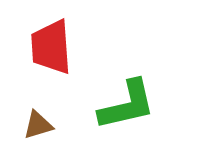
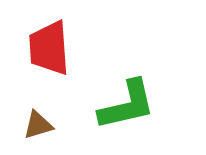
red trapezoid: moved 2 px left, 1 px down
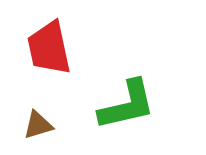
red trapezoid: rotated 8 degrees counterclockwise
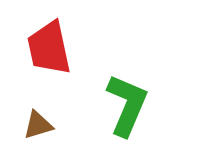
green L-shape: rotated 54 degrees counterclockwise
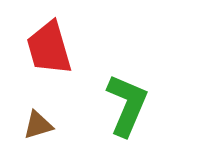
red trapezoid: rotated 4 degrees counterclockwise
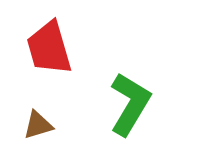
green L-shape: moved 3 px right, 1 px up; rotated 8 degrees clockwise
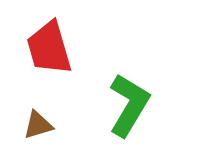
green L-shape: moved 1 px left, 1 px down
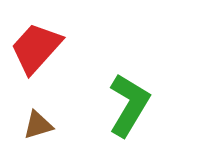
red trapezoid: moved 13 px left; rotated 58 degrees clockwise
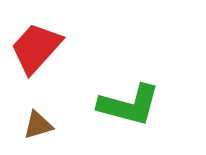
green L-shape: rotated 74 degrees clockwise
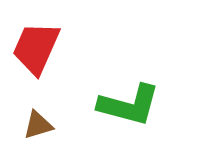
red trapezoid: rotated 18 degrees counterclockwise
